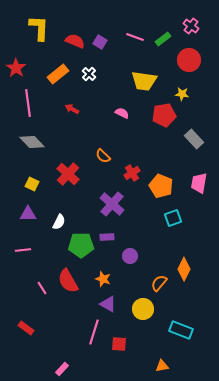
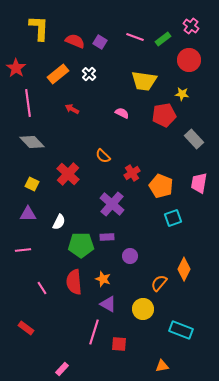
red semicircle at (68, 281): moved 6 px right, 1 px down; rotated 25 degrees clockwise
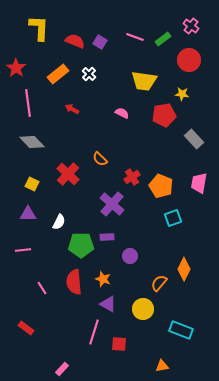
orange semicircle at (103, 156): moved 3 px left, 3 px down
red cross at (132, 173): moved 4 px down
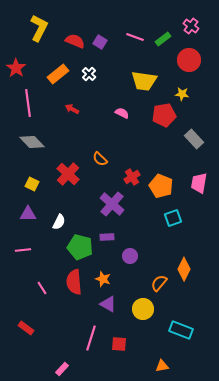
yellow L-shape at (39, 28): rotated 24 degrees clockwise
green pentagon at (81, 245): moved 1 px left, 2 px down; rotated 15 degrees clockwise
pink line at (94, 332): moved 3 px left, 6 px down
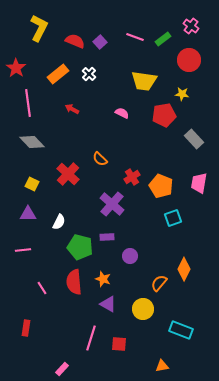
purple square at (100, 42): rotated 16 degrees clockwise
red rectangle at (26, 328): rotated 63 degrees clockwise
